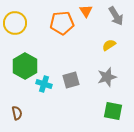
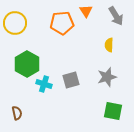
yellow semicircle: rotated 56 degrees counterclockwise
green hexagon: moved 2 px right, 2 px up
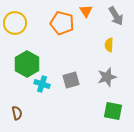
orange pentagon: rotated 20 degrees clockwise
cyan cross: moved 2 px left
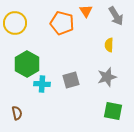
cyan cross: rotated 14 degrees counterclockwise
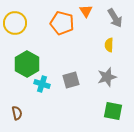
gray arrow: moved 1 px left, 2 px down
cyan cross: rotated 14 degrees clockwise
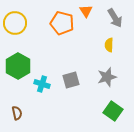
green hexagon: moved 9 px left, 2 px down
green square: rotated 24 degrees clockwise
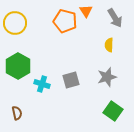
orange pentagon: moved 3 px right, 2 px up
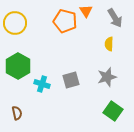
yellow semicircle: moved 1 px up
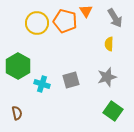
yellow circle: moved 22 px right
